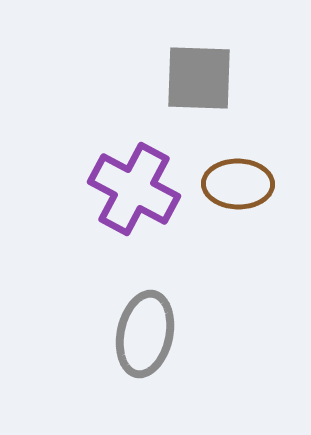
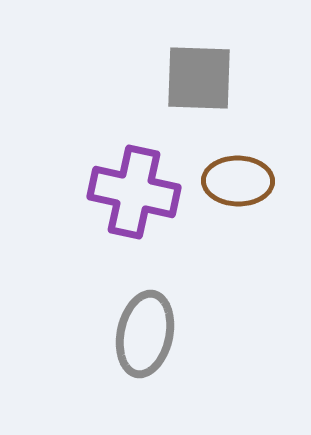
brown ellipse: moved 3 px up
purple cross: moved 3 px down; rotated 16 degrees counterclockwise
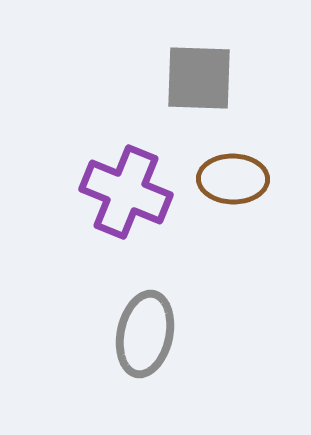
brown ellipse: moved 5 px left, 2 px up
purple cross: moved 8 px left; rotated 10 degrees clockwise
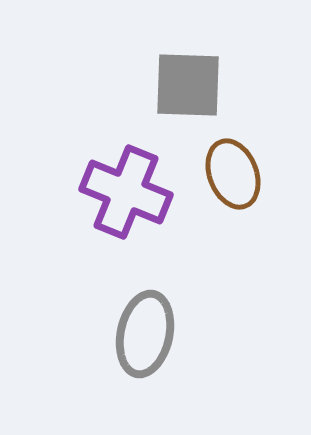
gray square: moved 11 px left, 7 px down
brown ellipse: moved 5 px up; rotated 68 degrees clockwise
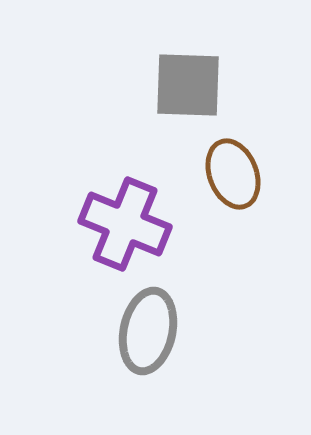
purple cross: moved 1 px left, 32 px down
gray ellipse: moved 3 px right, 3 px up
